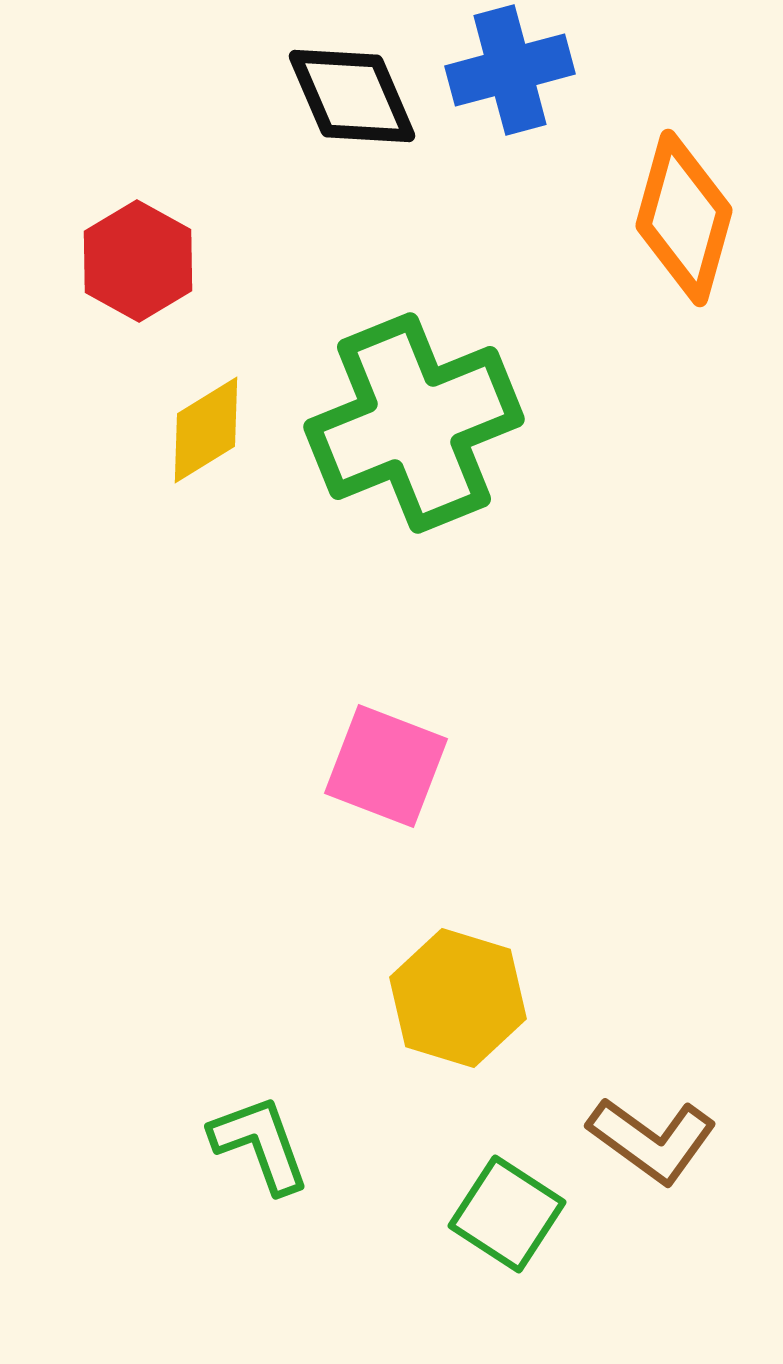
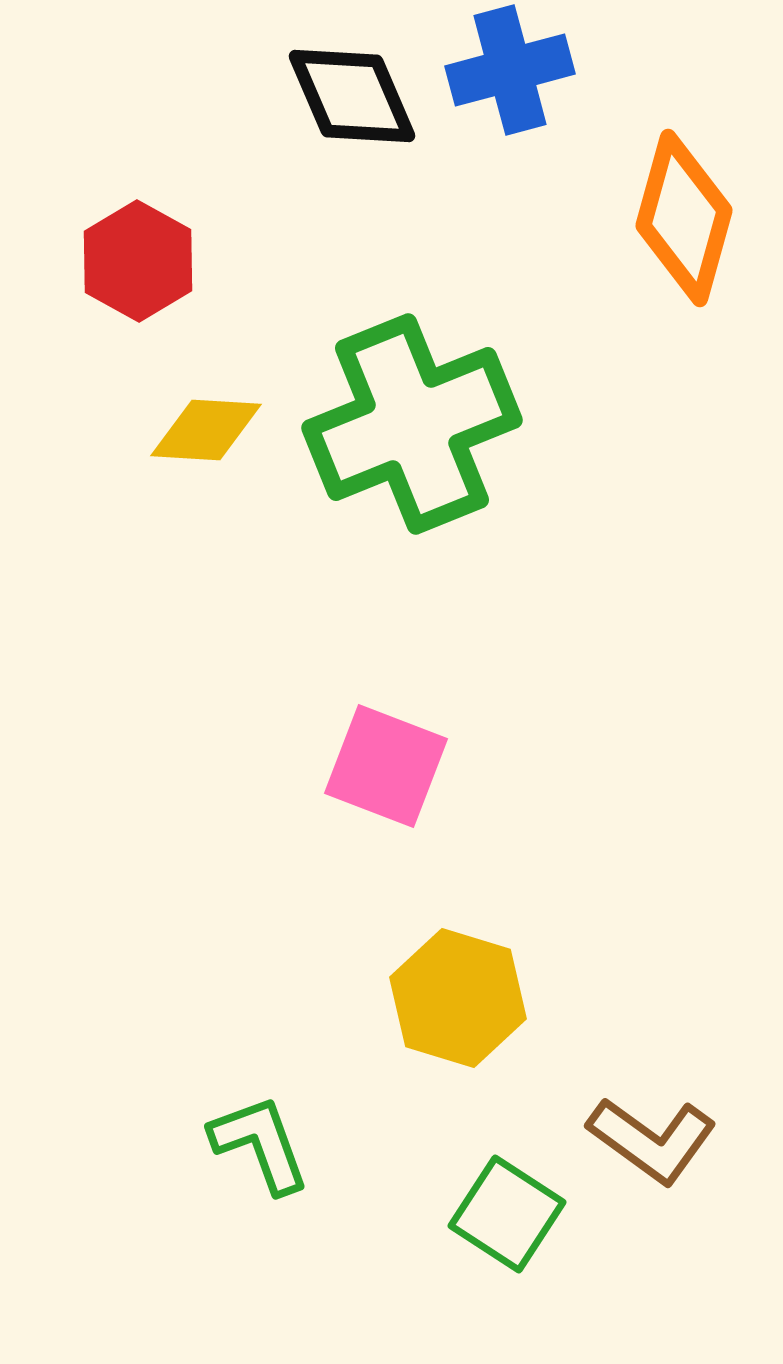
green cross: moved 2 px left, 1 px down
yellow diamond: rotated 35 degrees clockwise
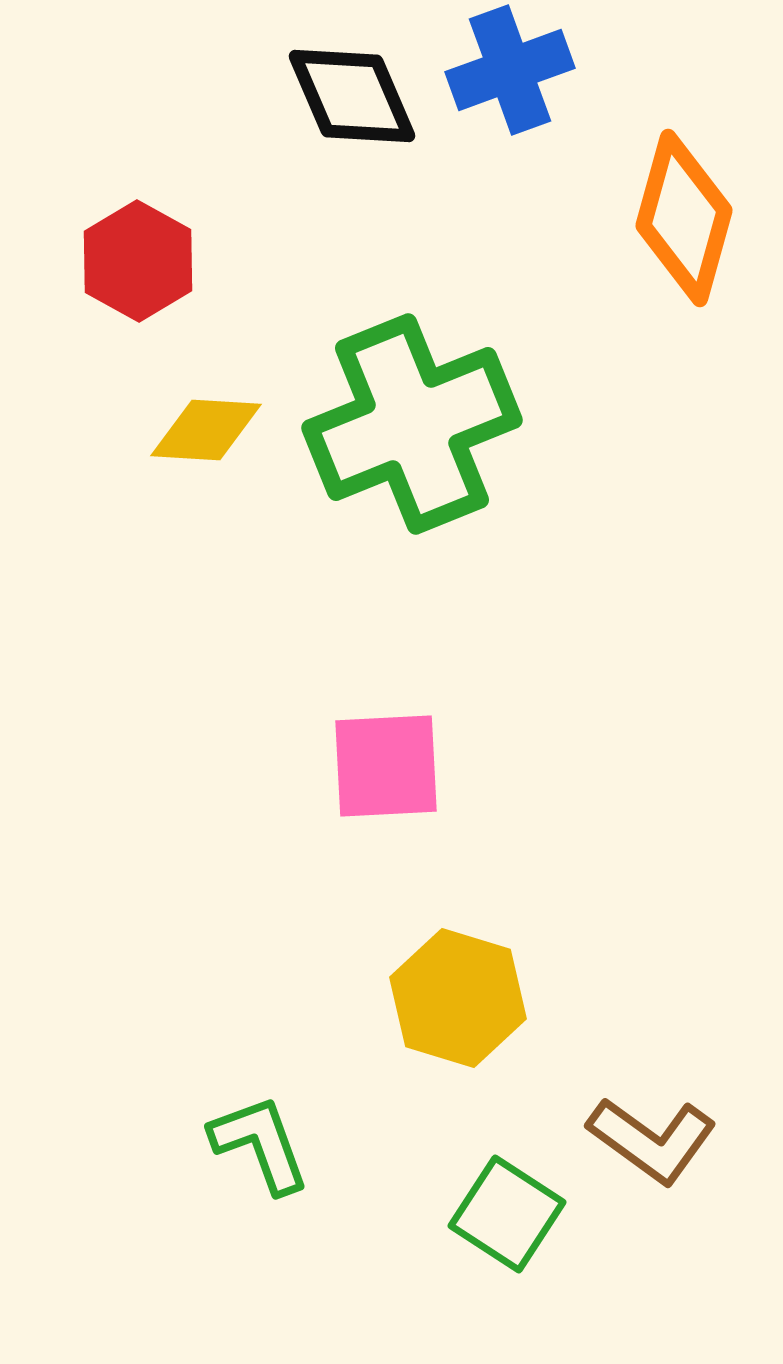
blue cross: rotated 5 degrees counterclockwise
pink square: rotated 24 degrees counterclockwise
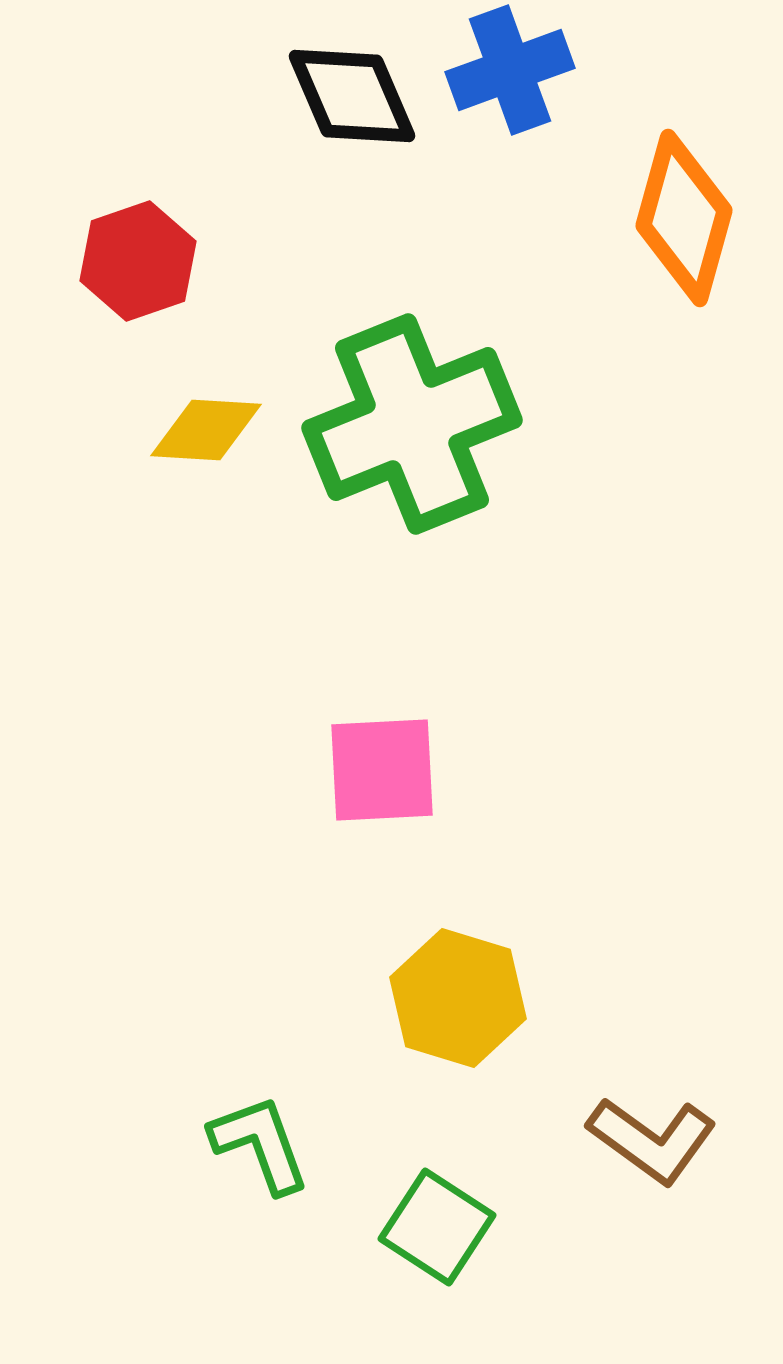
red hexagon: rotated 12 degrees clockwise
pink square: moved 4 px left, 4 px down
green square: moved 70 px left, 13 px down
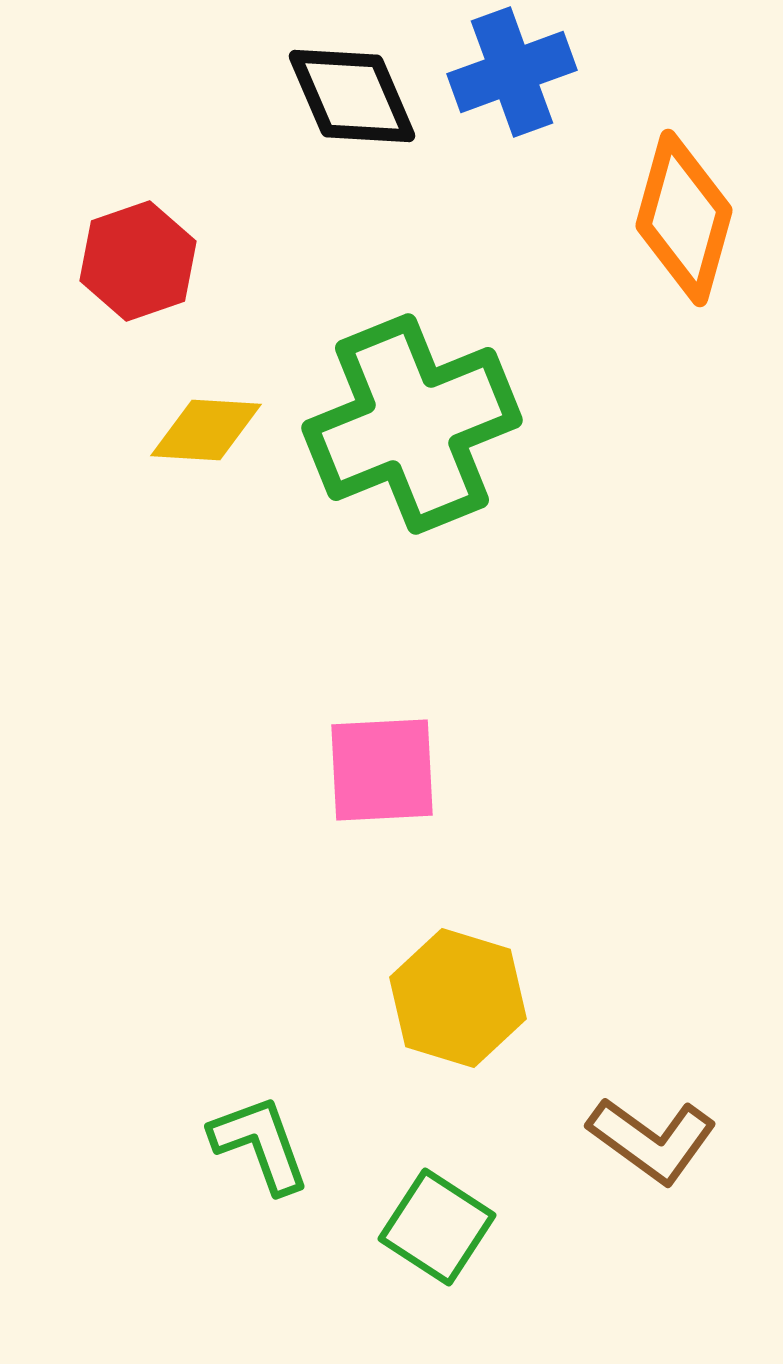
blue cross: moved 2 px right, 2 px down
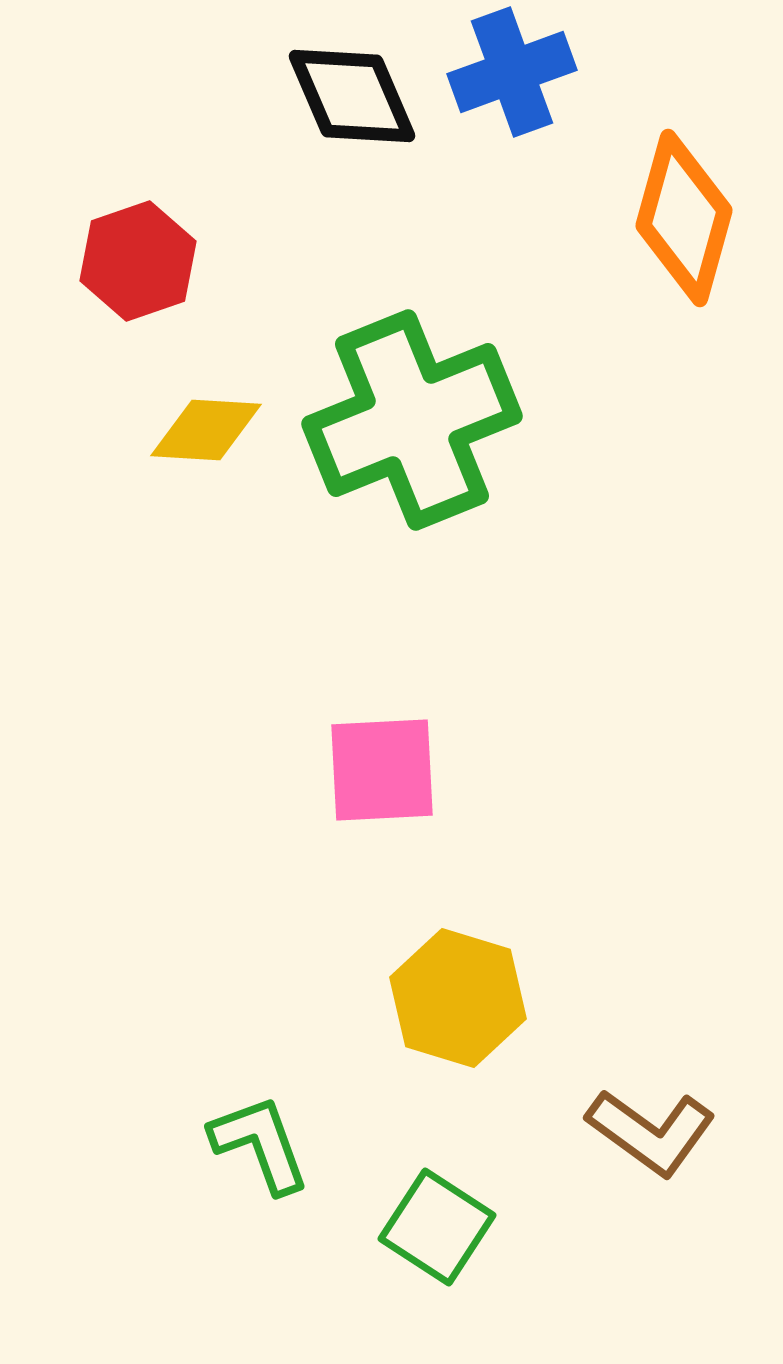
green cross: moved 4 px up
brown L-shape: moved 1 px left, 8 px up
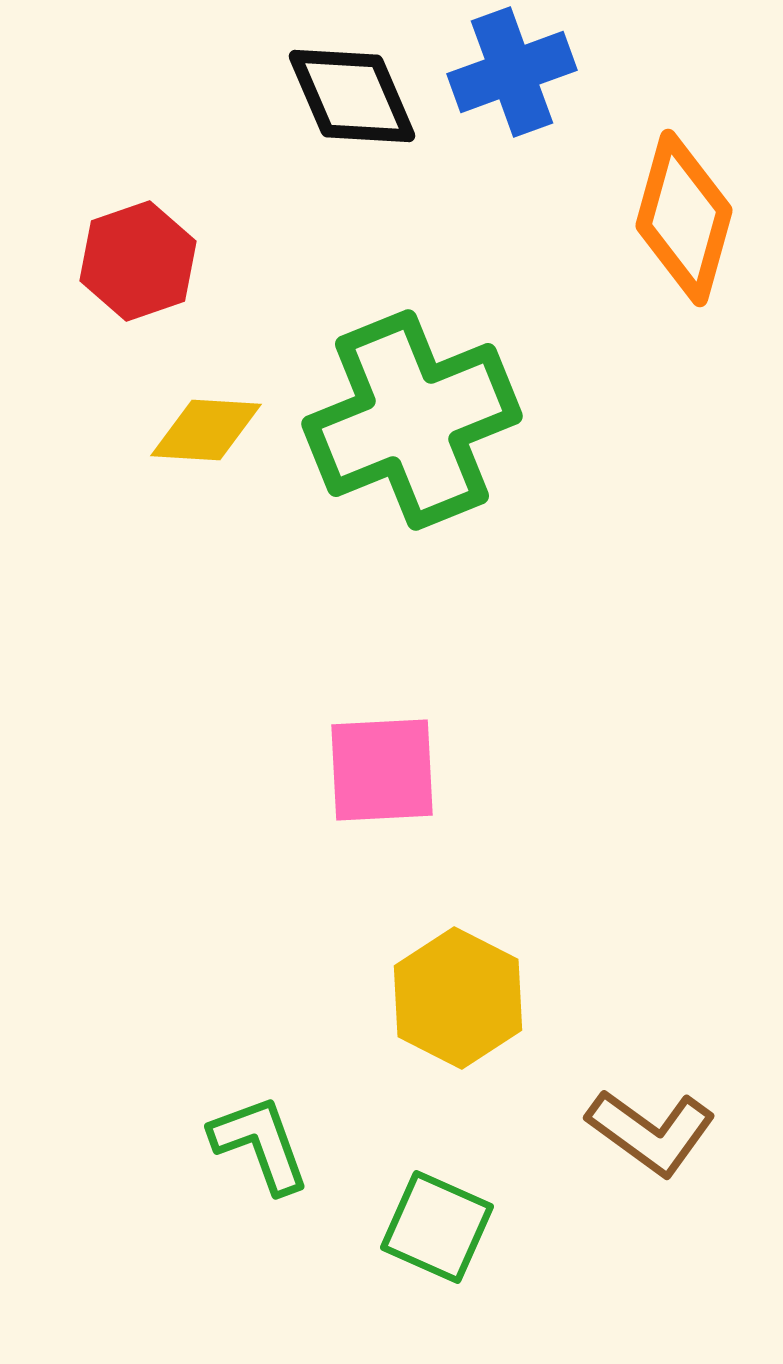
yellow hexagon: rotated 10 degrees clockwise
green square: rotated 9 degrees counterclockwise
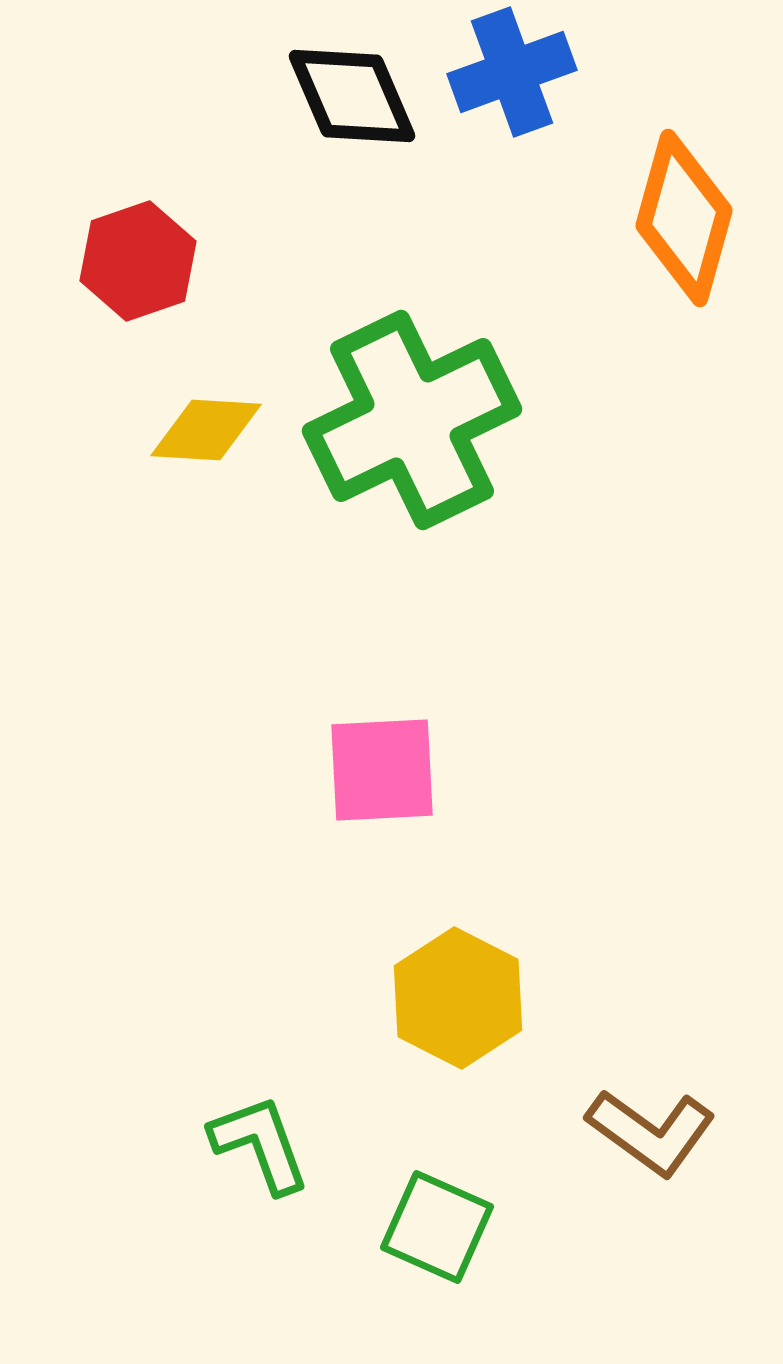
green cross: rotated 4 degrees counterclockwise
